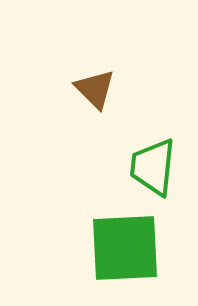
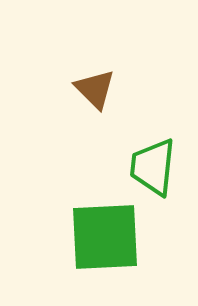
green square: moved 20 px left, 11 px up
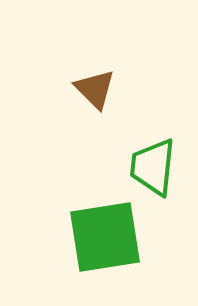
green square: rotated 6 degrees counterclockwise
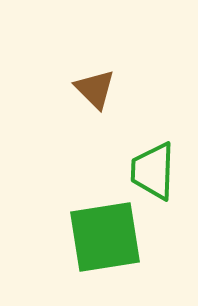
green trapezoid: moved 4 px down; rotated 4 degrees counterclockwise
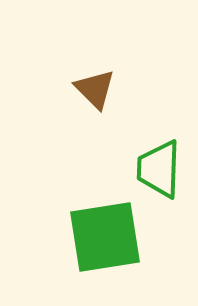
green trapezoid: moved 6 px right, 2 px up
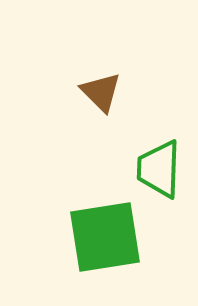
brown triangle: moved 6 px right, 3 px down
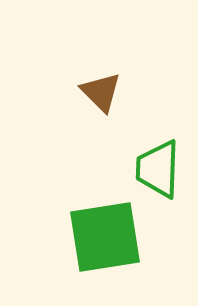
green trapezoid: moved 1 px left
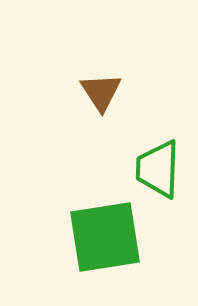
brown triangle: rotated 12 degrees clockwise
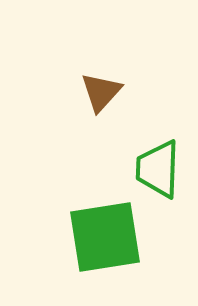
brown triangle: rotated 15 degrees clockwise
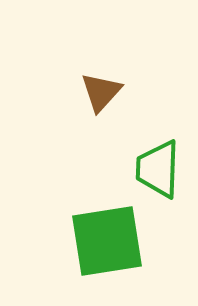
green square: moved 2 px right, 4 px down
